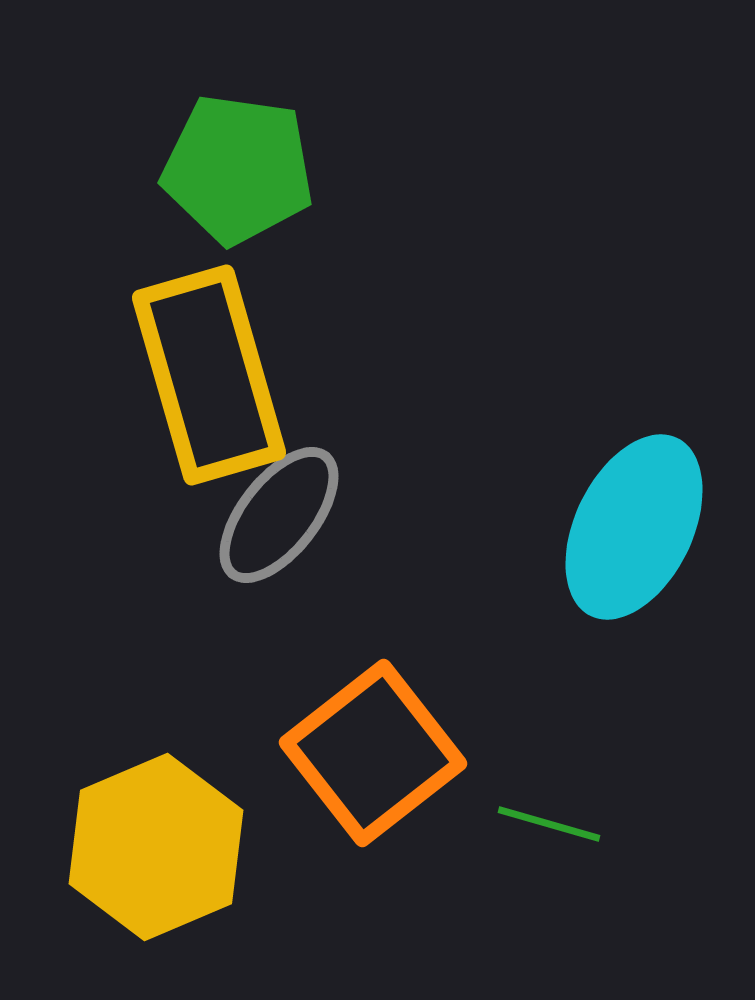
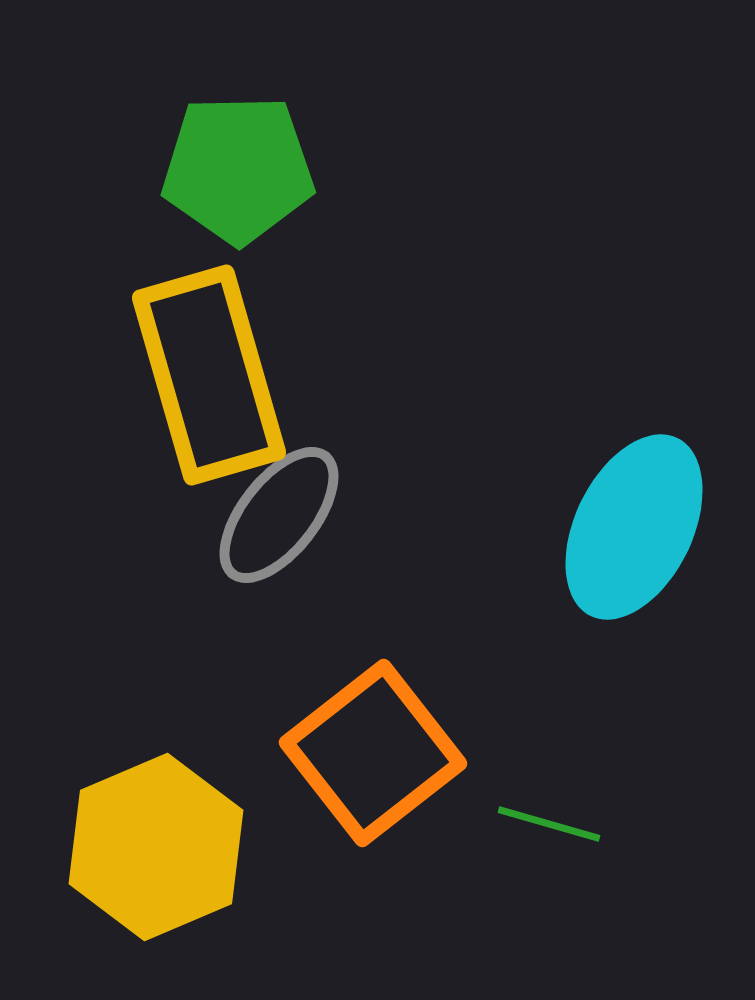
green pentagon: rotated 9 degrees counterclockwise
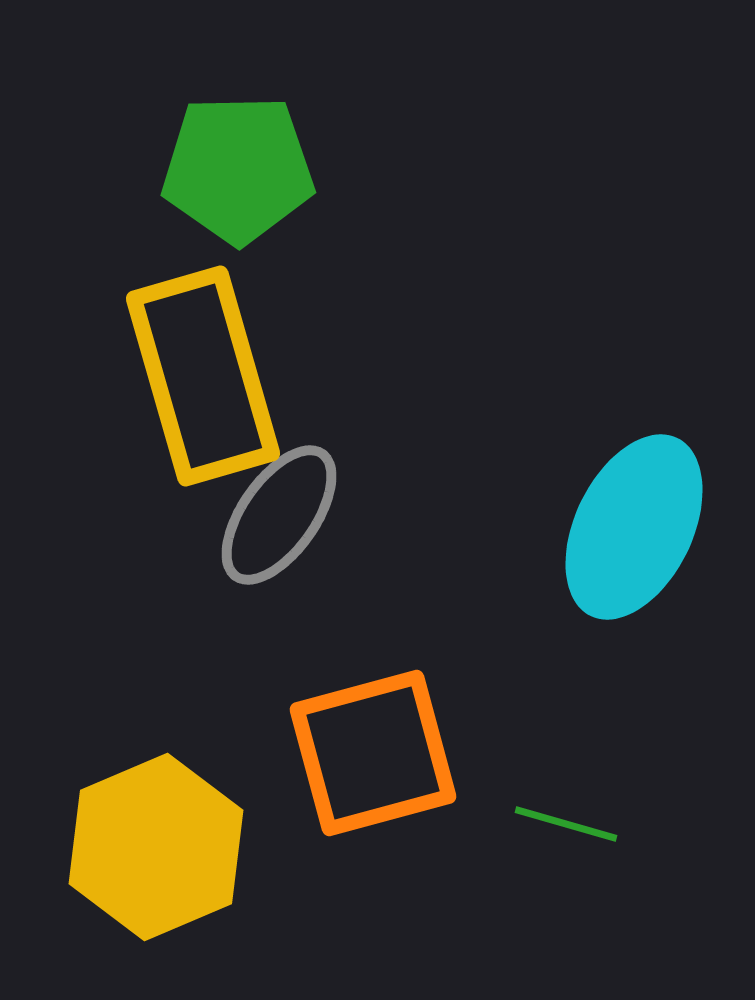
yellow rectangle: moved 6 px left, 1 px down
gray ellipse: rotated 3 degrees counterclockwise
orange square: rotated 23 degrees clockwise
green line: moved 17 px right
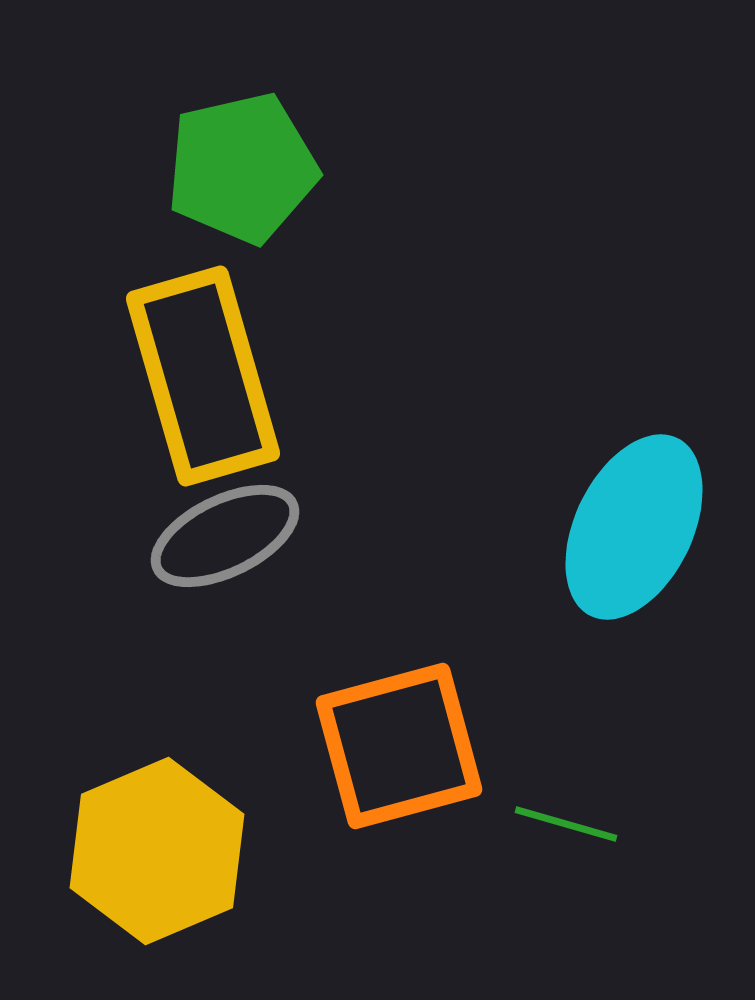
green pentagon: moved 4 px right, 1 px up; rotated 12 degrees counterclockwise
gray ellipse: moved 54 px left, 21 px down; rotated 29 degrees clockwise
orange square: moved 26 px right, 7 px up
yellow hexagon: moved 1 px right, 4 px down
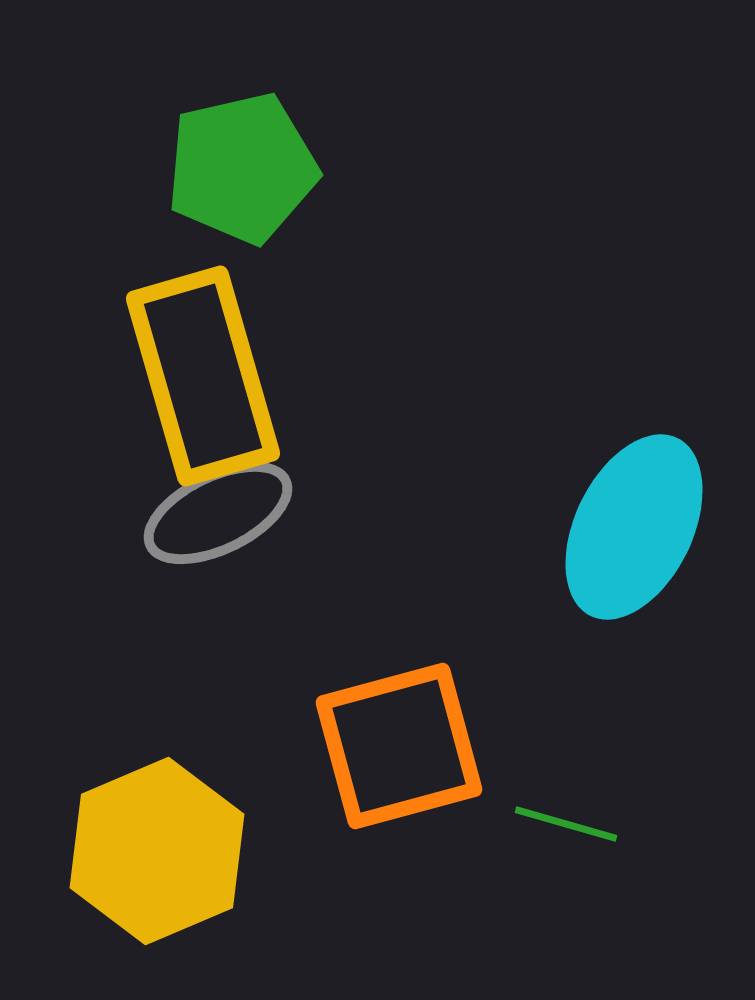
gray ellipse: moved 7 px left, 23 px up
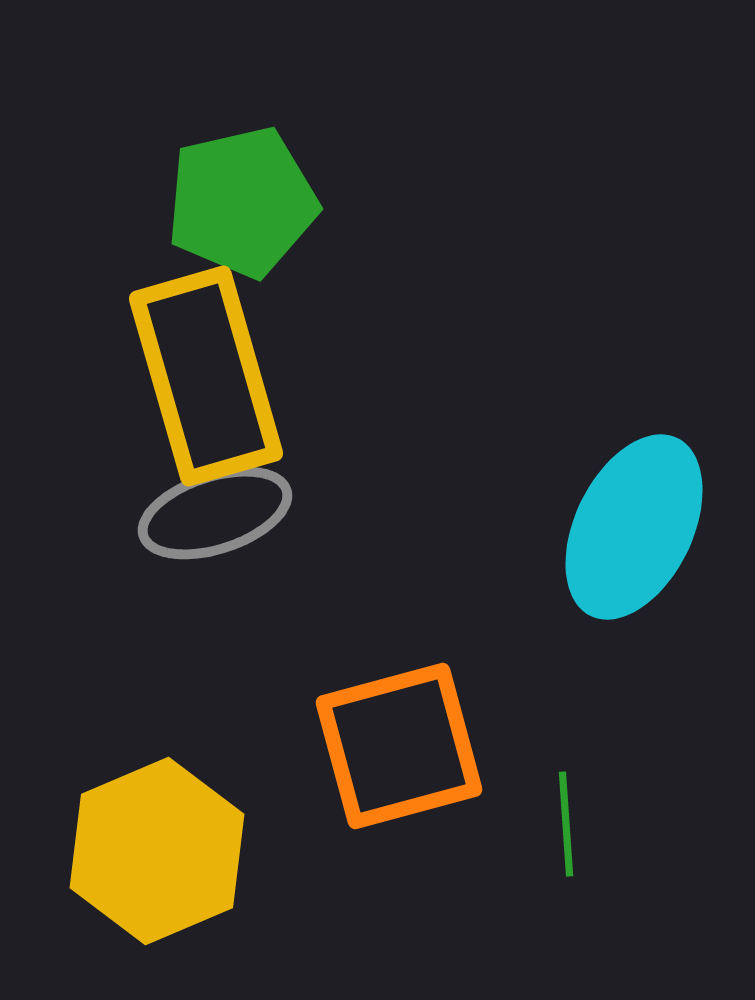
green pentagon: moved 34 px down
yellow rectangle: moved 3 px right
gray ellipse: moved 3 px left; rotated 8 degrees clockwise
green line: rotated 70 degrees clockwise
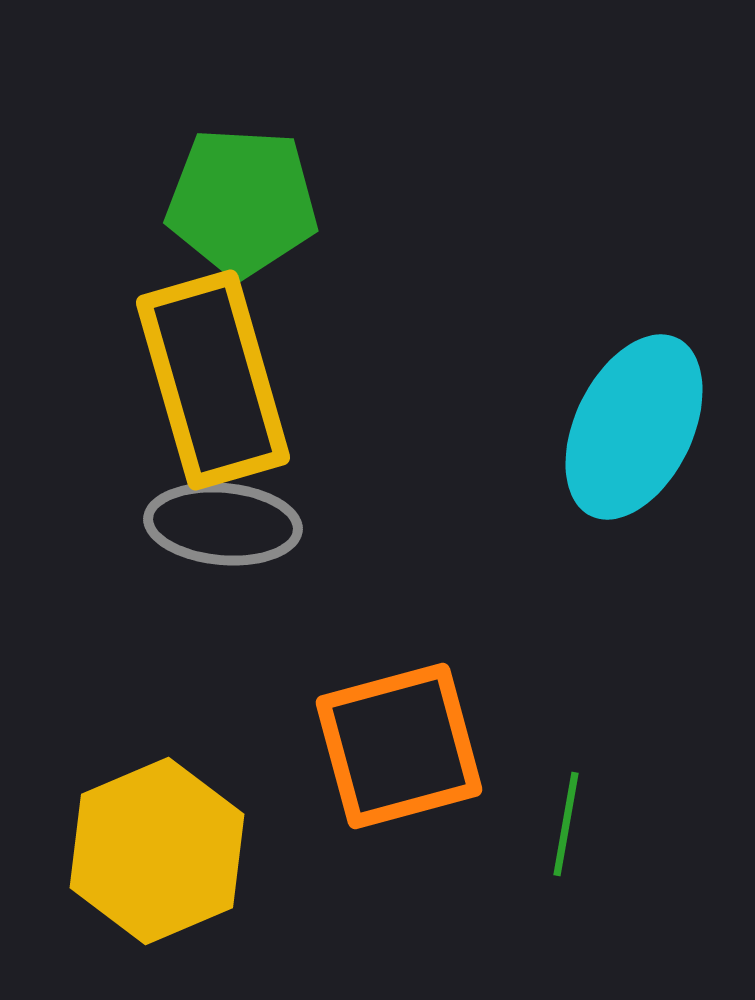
green pentagon: rotated 16 degrees clockwise
yellow rectangle: moved 7 px right, 4 px down
gray ellipse: moved 8 px right, 11 px down; rotated 23 degrees clockwise
cyan ellipse: moved 100 px up
green line: rotated 14 degrees clockwise
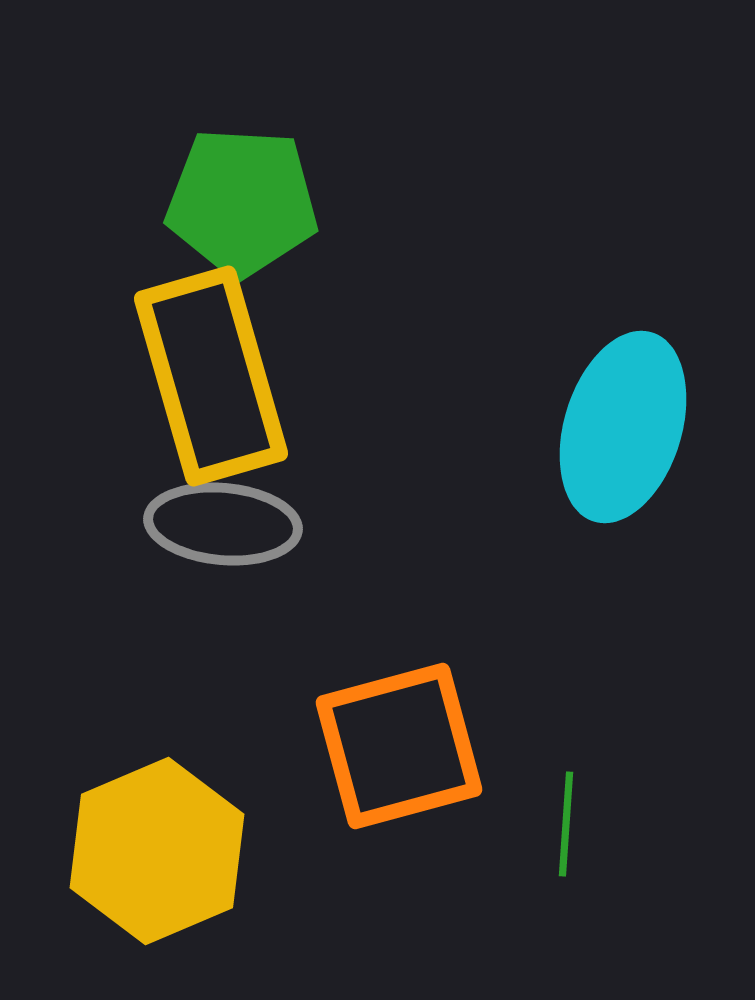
yellow rectangle: moved 2 px left, 4 px up
cyan ellipse: moved 11 px left; rotated 9 degrees counterclockwise
green line: rotated 6 degrees counterclockwise
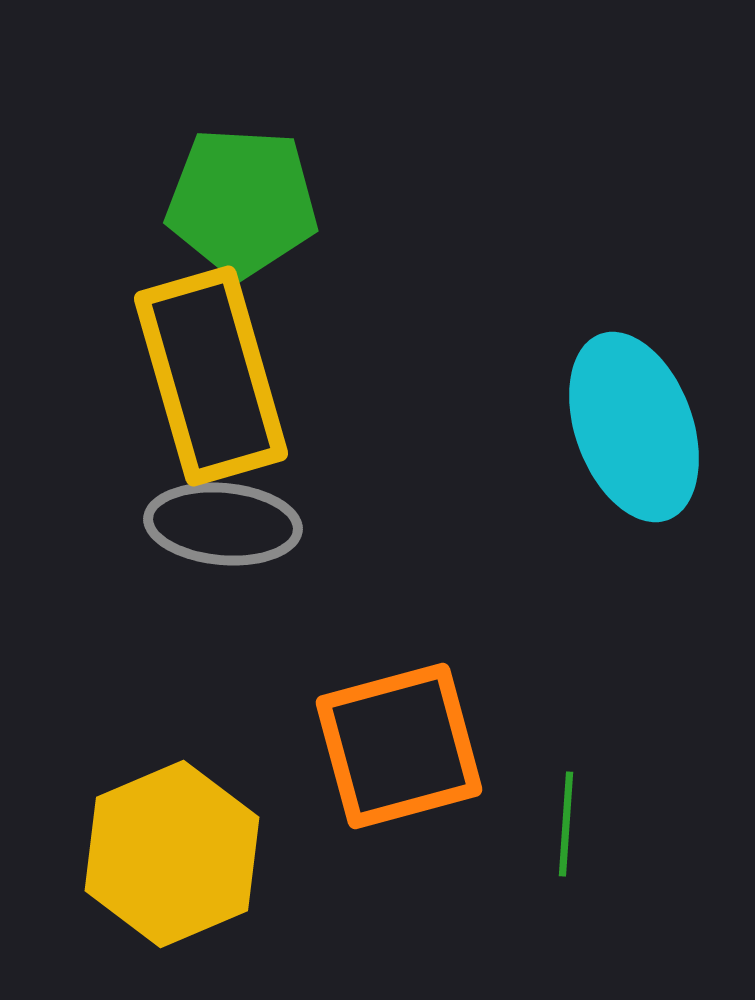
cyan ellipse: moved 11 px right; rotated 37 degrees counterclockwise
yellow hexagon: moved 15 px right, 3 px down
